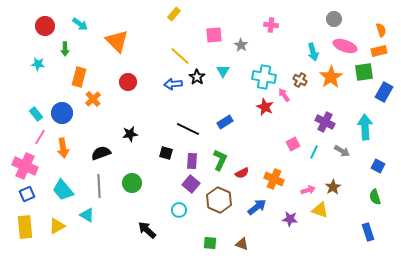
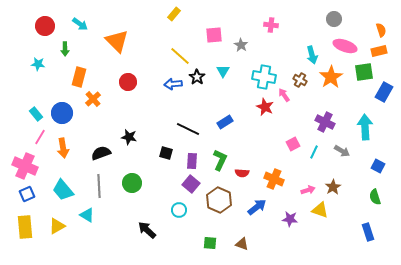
cyan arrow at (313, 52): moved 1 px left, 3 px down
black star at (130, 134): moved 1 px left, 3 px down; rotated 21 degrees clockwise
red semicircle at (242, 173): rotated 32 degrees clockwise
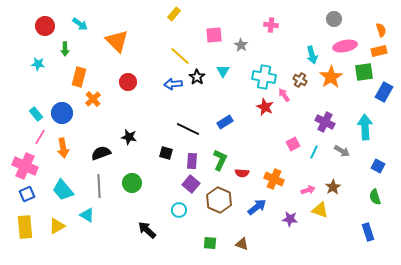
pink ellipse at (345, 46): rotated 30 degrees counterclockwise
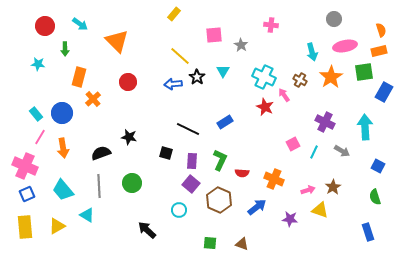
cyan arrow at (312, 55): moved 3 px up
cyan cross at (264, 77): rotated 15 degrees clockwise
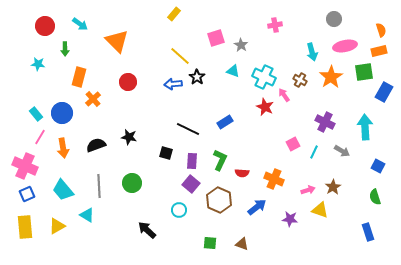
pink cross at (271, 25): moved 4 px right; rotated 16 degrees counterclockwise
pink square at (214, 35): moved 2 px right, 3 px down; rotated 12 degrees counterclockwise
cyan triangle at (223, 71): moved 10 px right; rotated 40 degrees counterclockwise
black semicircle at (101, 153): moved 5 px left, 8 px up
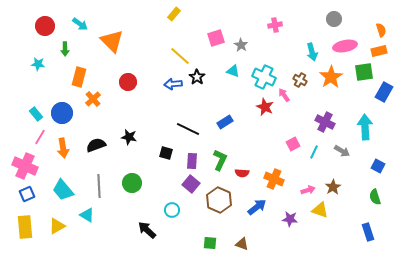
orange triangle at (117, 41): moved 5 px left
cyan circle at (179, 210): moved 7 px left
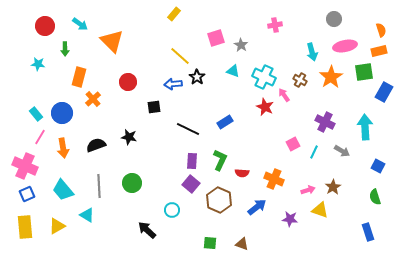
black square at (166, 153): moved 12 px left, 46 px up; rotated 24 degrees counterclockwise
